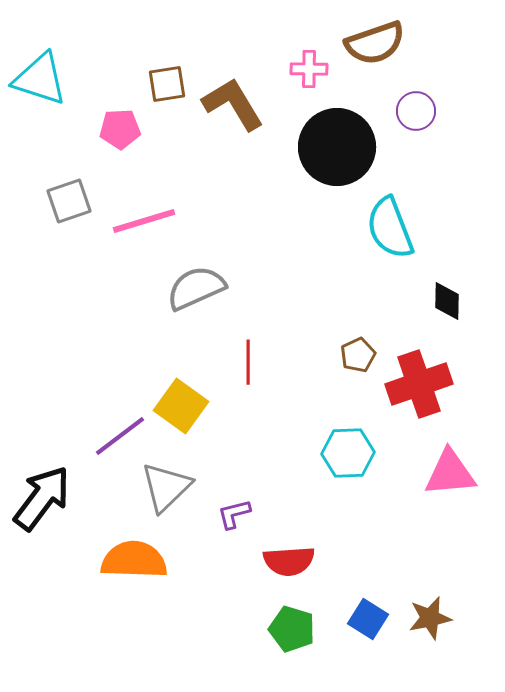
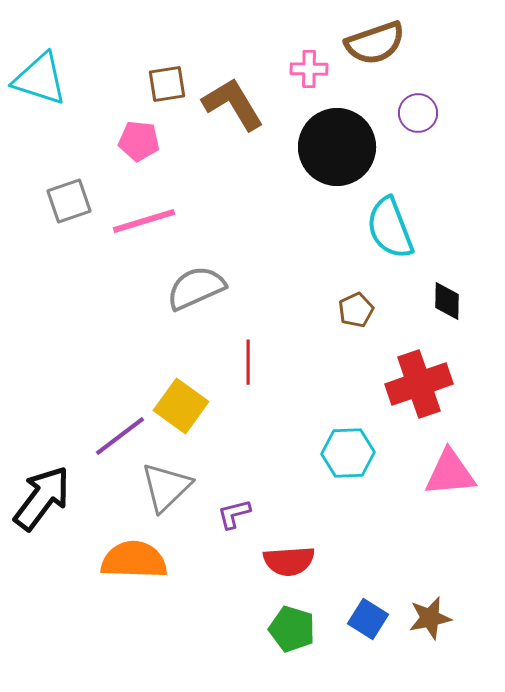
purple circle: moved 2 px right, 2 px down
pink pentagon: moved 19 px right, 12 px down; rotated 9 degrees clockwise
brown pentagon: moved 2 px left, 45 px up
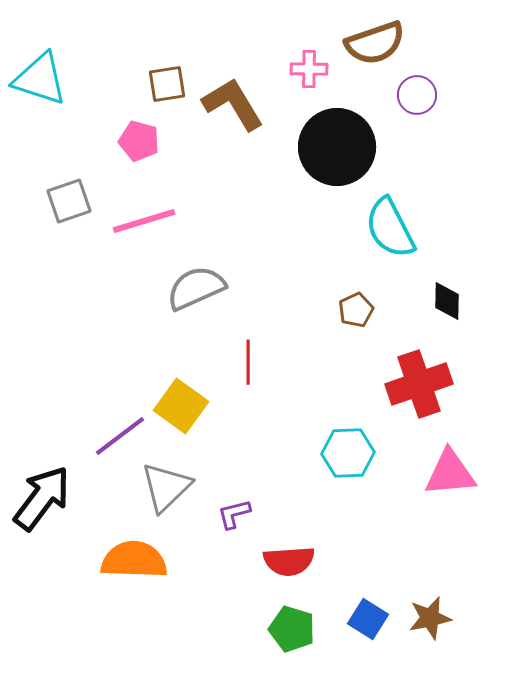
purple circle: moved 1 px left, 18 px up
pink pentagon: rotated 9 degrees clockwise
cyan semicircle: rotated 6 degrees counterclockwise
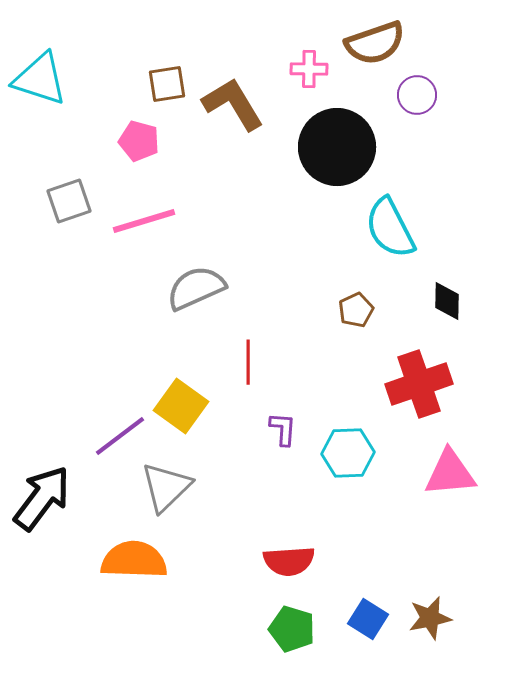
purple L-shape: moved 49 px right, 85 px up; rotated 108 degrees clockwise
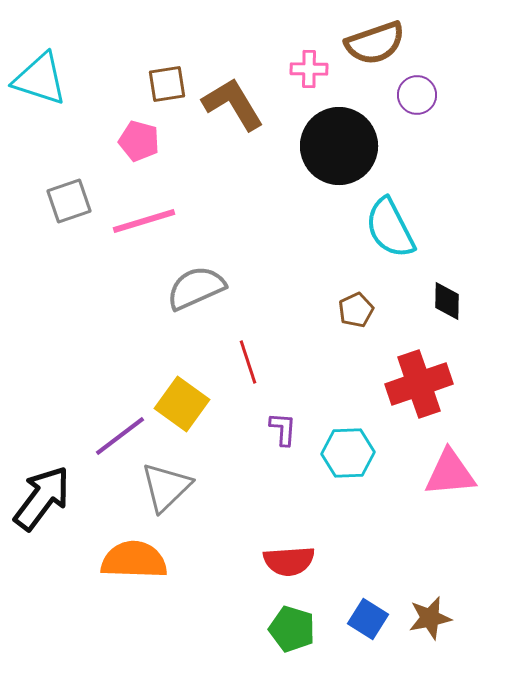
black circle: moved 2 px right, 1 px up
red line: rotated 18 degrees counterclockwise
yellow square: moved 1 px right, 2 px up
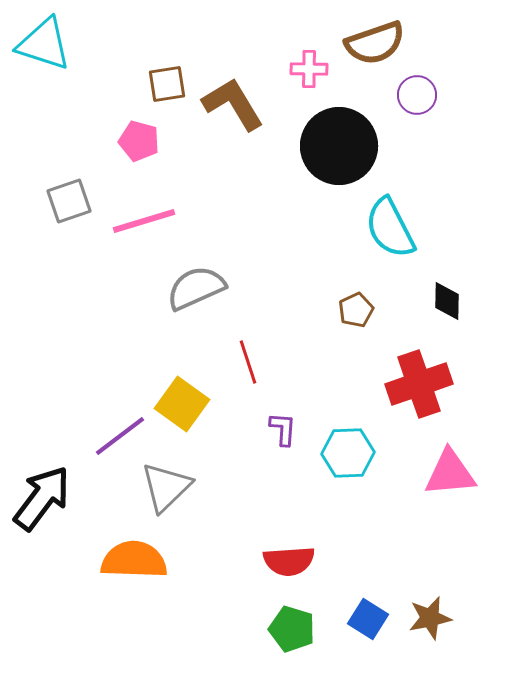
cyan triangle: moved 4 px right, 35 px up
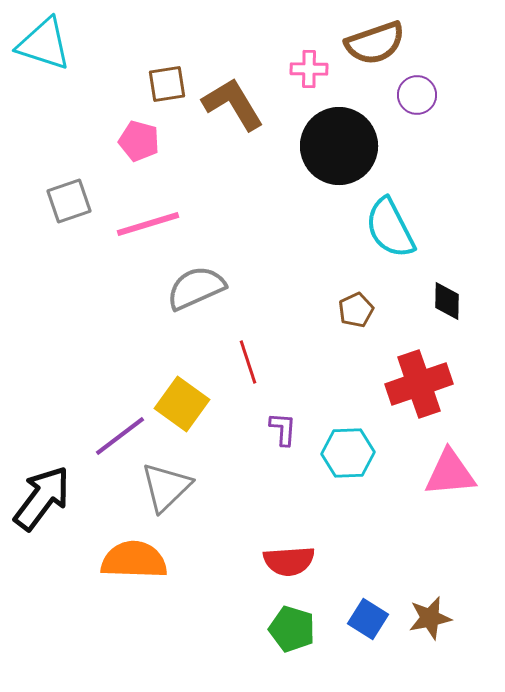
pink line: moved 4 px right, 3 px down
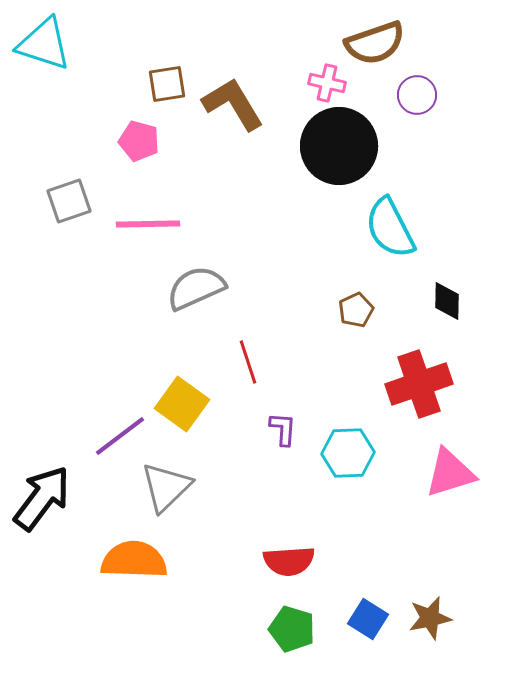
pink cross: moved 18 px right, 14 px down; rotated 12 degrees clockwise
pink line: rotated 16 degrees clockwise
pink triangle: rotated 12 degrees counterclockwise
